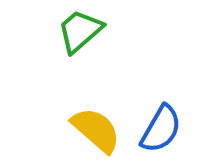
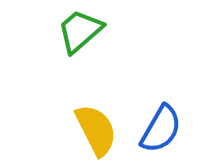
yellow semicircle: rotated 22 degrees clockwise
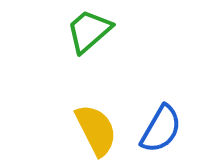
green trapezoid: moved 9 px right
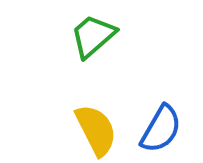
green trapezoid: moved 4 px right, 5 px down
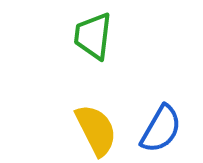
green trapezoid: rotated 42 degrees counterclockwise
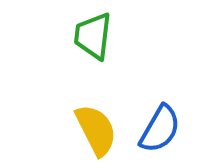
blue semicircle: moved 1 px left
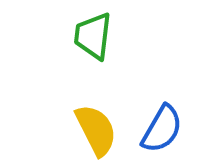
blue semicircle: moved 2 px right
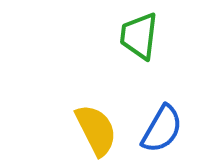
green trapezoid: moved 46 px right
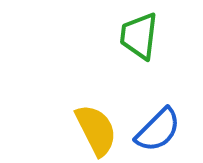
blue semicircle: moved 4 px left, 1 px down; rotated 15 degrees clockwise
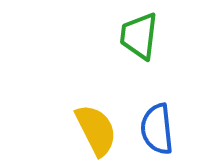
blue semicircle: moved 1 px left, 1 px up; rotated 129 degrees clockwise
